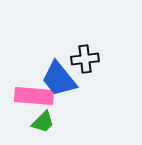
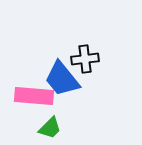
blue trapezoid: moved 3 px right
green trapezoid: moved 7 px right, 6 px down
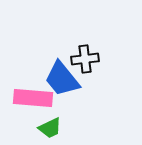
pink rectangle: moved 1 px left, 2 px down
green trapezoid: rotated 20 degrees clockwise
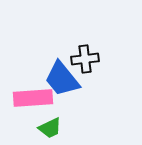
pink rectangle: rotated 9 degrees counterclockwise
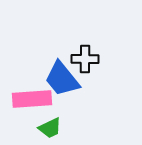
black cross: rotated 8 degrees clockwise
pink rectangle: moved 1 px left, 1 px down
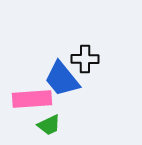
green trapezoid: moved 1 px left, 3 px up
